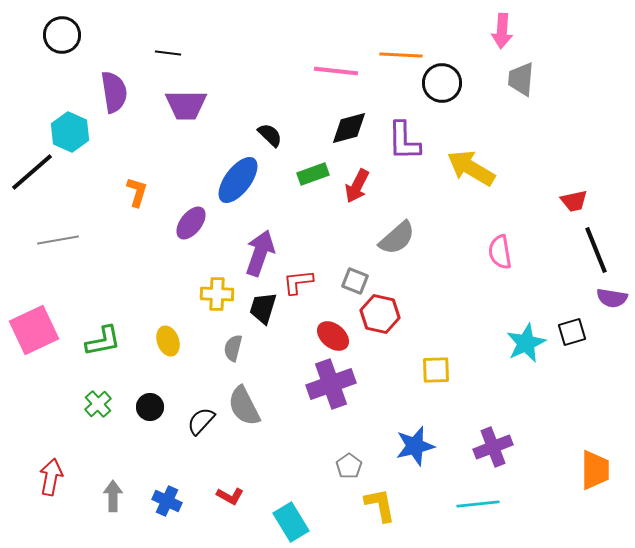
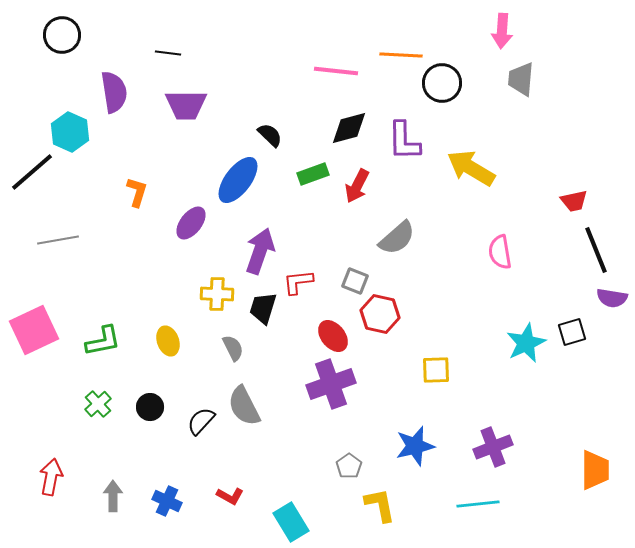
purple arrow at (260, 253): moved 2 px up
red ellipse at (333, 336): rotated 12 degrees clockwise
gray semicircle at (233, 348): rotated 140 degrees clockwise
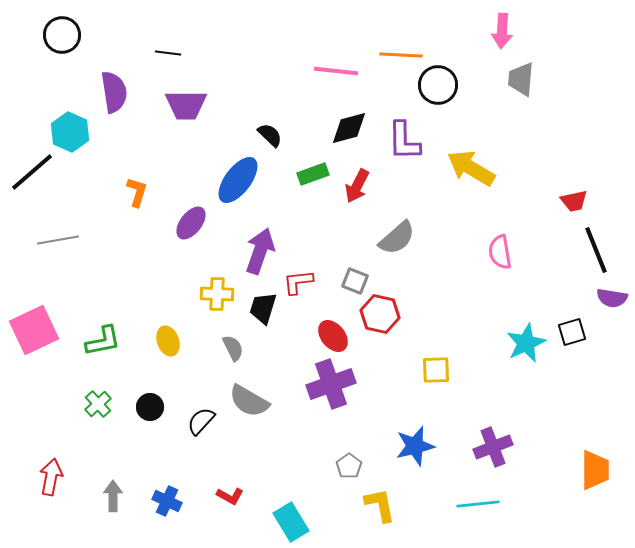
black circle at (442, 83): moved 4 px left, 2 px down
gray semicircle at (244, 406): moved 5 px right, 5 px up; rotated 33 degrees counterclockwise
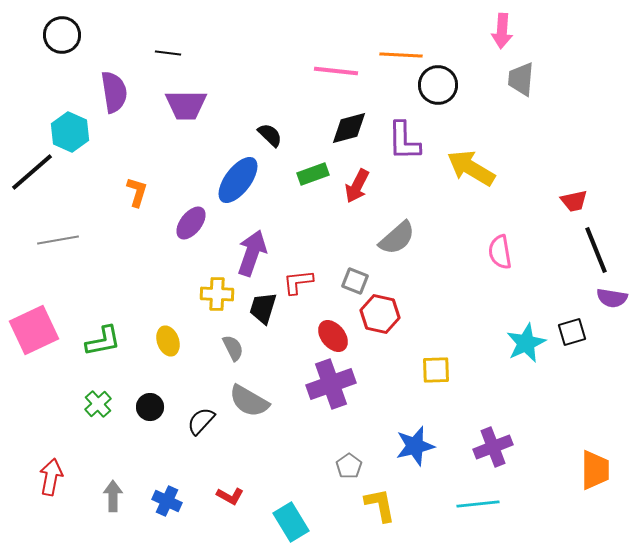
purple arrow at (260, 251): moved 8 px left, 2 px down
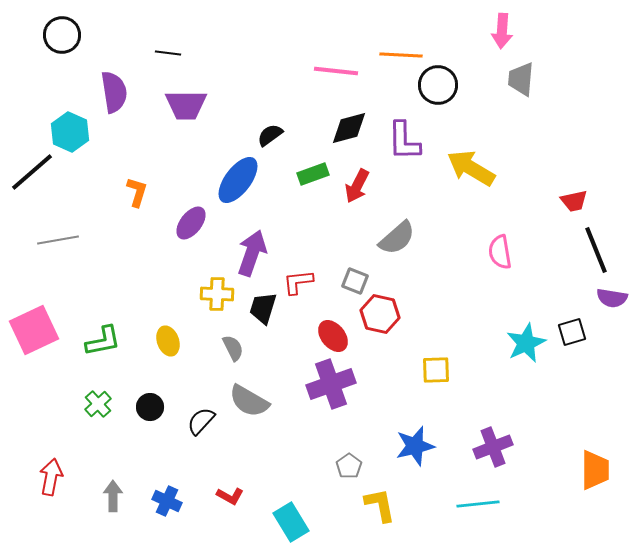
black semicircle at (270, 135): rotated 80 degrees counterclockwise
